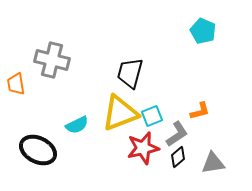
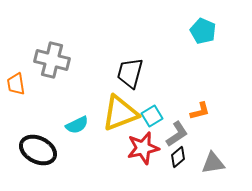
cyan square: rotated 10 degrees counterclockwise
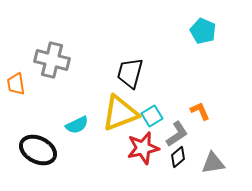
orange L-shape: rotated 100 degrees counterclockwise
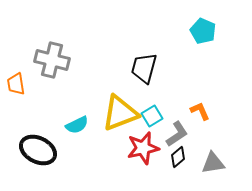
black trapezoid: moved 14 px right, 5 px up
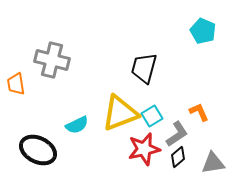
orange L-shape: moved 1 px left, 1 px down
red star: moved 1 px right, 1 px down
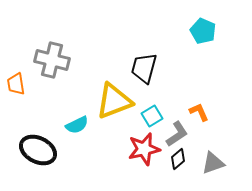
yellow triangle: moved 6 px left, 12 px up
black diamond: moved 2 px down
gray triangle: rotated 10 degrees counterclockwise
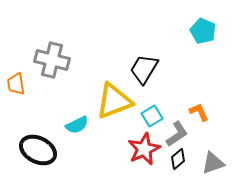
black trapezoid: moved 1 px down; rotated 16 degrees clockwise
red star: rotated 12 degrees counterclockwise
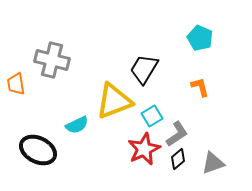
cyan pentagon: moved 3 px left, 7 px down
orange L-shape: moved 1 px right, 25 px up; rotated 10 degrees clockwise
